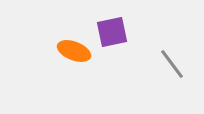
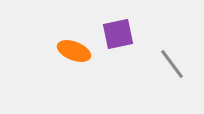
purple square: moved 6 px right, 2 px down
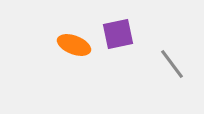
orange ellipse: moved 6 px up
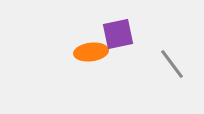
orange ellipse: moved 17 px right, 7 px down; rotated 28 degrees counterclockwise
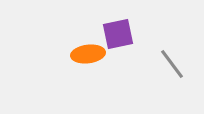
orange ellipse: moved 3 px left, 2 px down
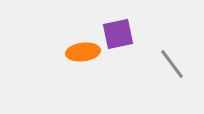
orange ellipse: moved 5 px left, 2 px up
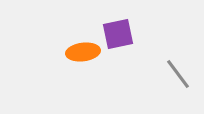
gray line: moved 6 px right, 10 px down
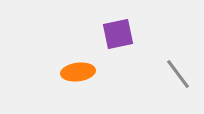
orange ellipse: moved 5 px left, 20 px down
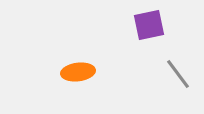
purple square: moved 31 px right, 9 px up
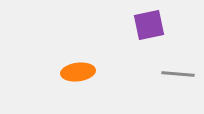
gray line: rotated 48 degrees counterclockwise
